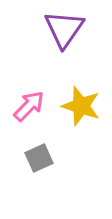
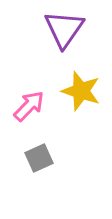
yellow star: moved 15 px up
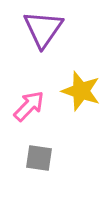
purple triangle: moved 21 px left
gray square: rotated 32 degrees clockwise
